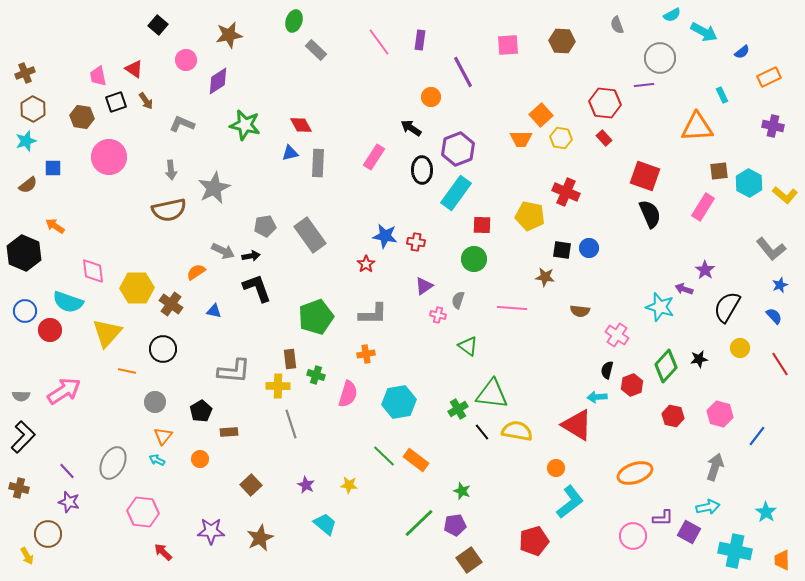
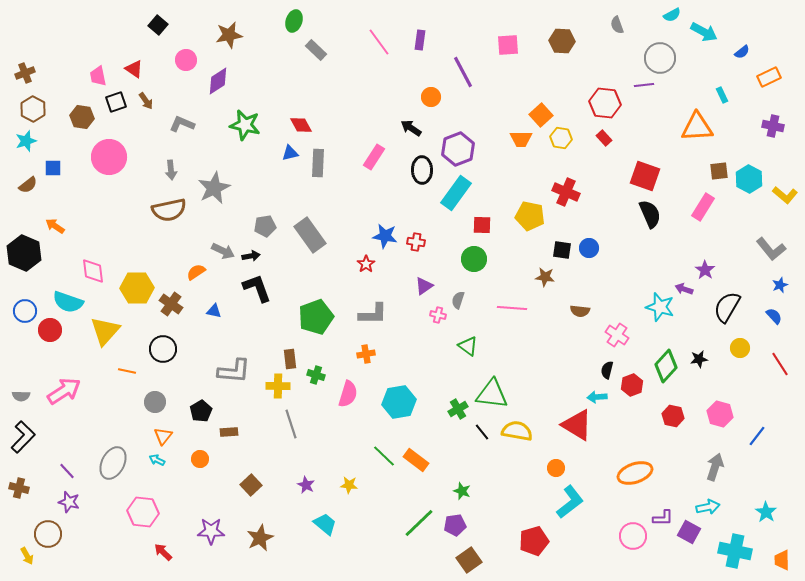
cyan hexagon at (749, 183): moved 4 px up
yellow triangle at (107, 333): moved 2 px left, 2 px up
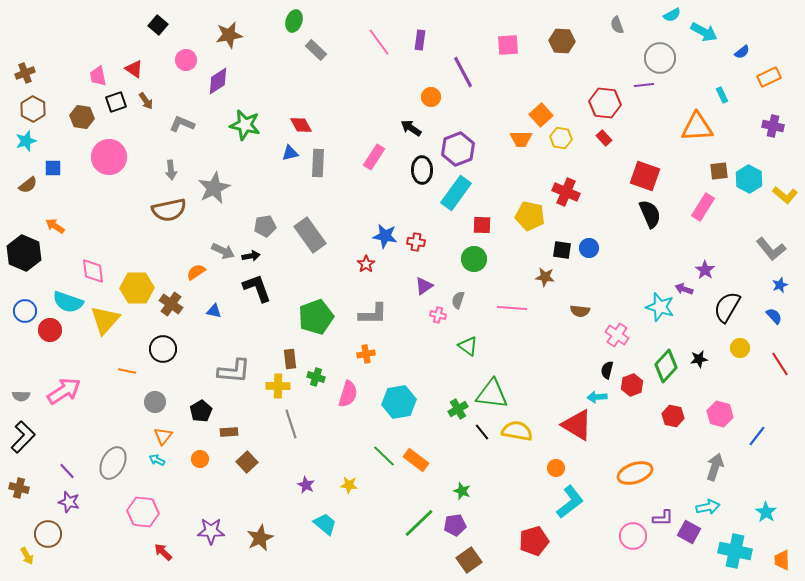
yellow triangle at (105, 331): moved 11 px up
green cross at (316, 375): moved 2 px down
brown square at (251, 485): moved 4 px left, 23 px up
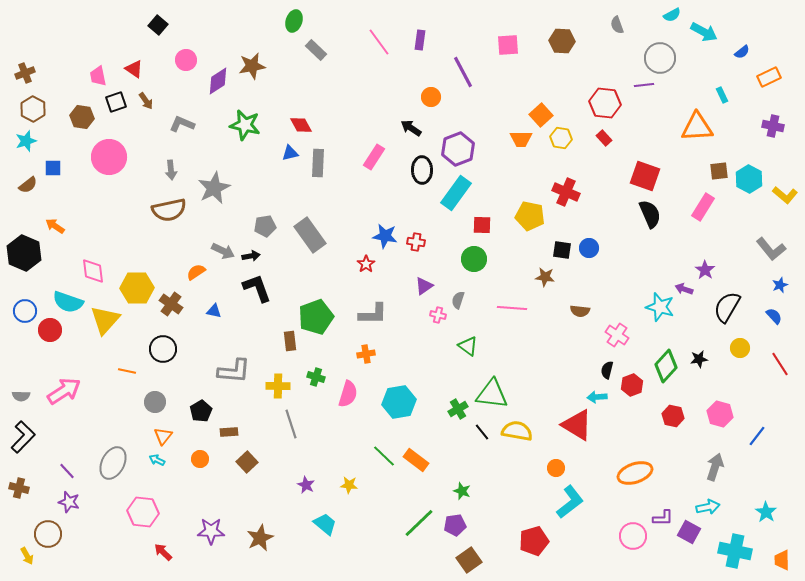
brown star at (229, 35): moved 23 px right, 31 px down
brown rectangle at (290, 359): moved 18 px up
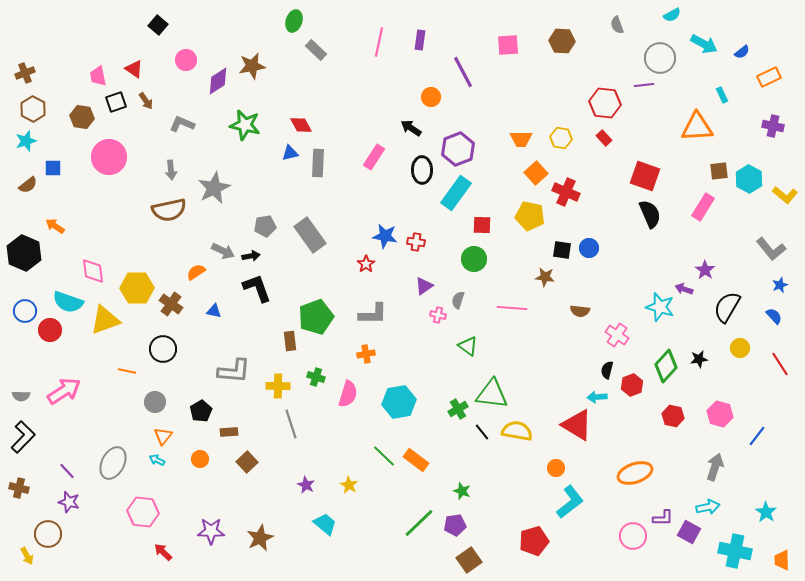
cyan arrow at (704, 32): moved 12 px down
pink line at (379, 42): rotated 48 degrees clockwise
orange square at (541, 115): moved 5 px left, 58 px down
yellow triangle at (105, 320): rotated 28 degrees clockwise
yellow star at (349, 485): rotated 24 degrees clockwise
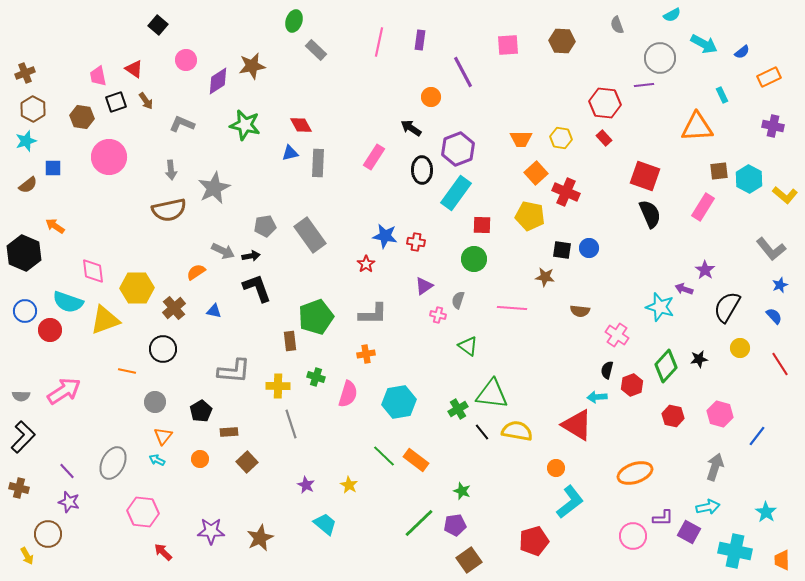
brown cross at (171, 304): moved 3 px right, 4 px down; rotated 15 degrees clockwise
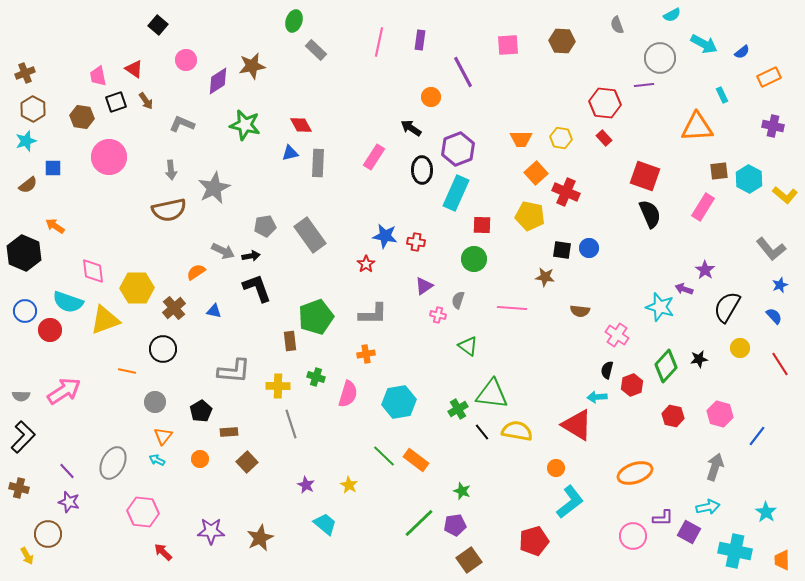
cyan rectangle at (456, 193): rotated 12 degrees counterclockwise
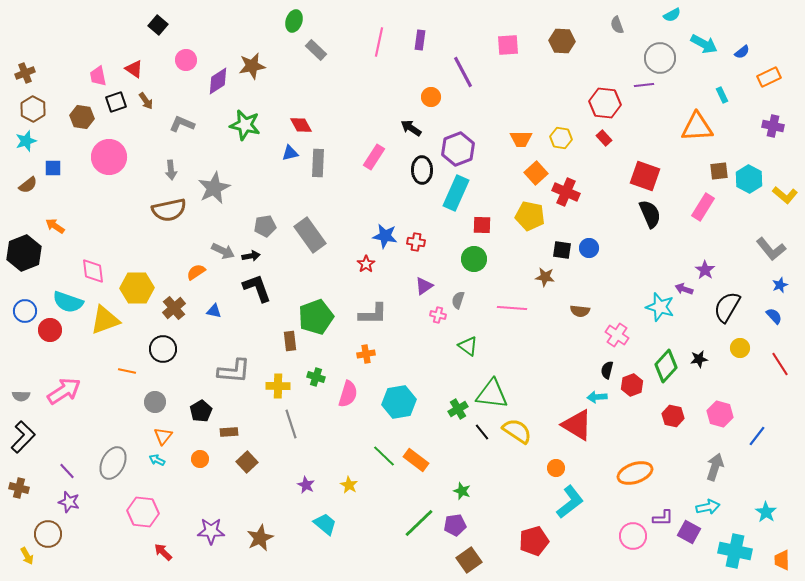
black hexagon at (24, 253): rotated 16 degrees clockwise
yellow semicircle at (517, 431): rotated 24 degrees clockwise
